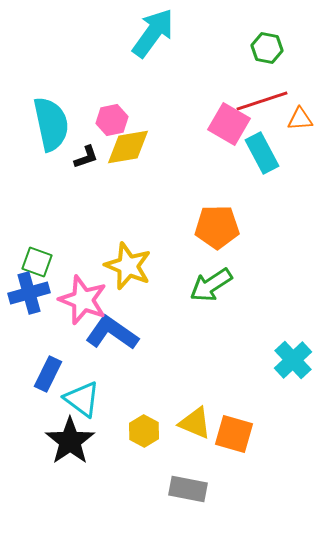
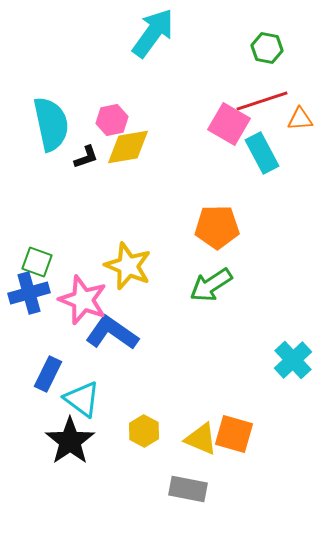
yellow triangle: moved 6 px right, 16 px down
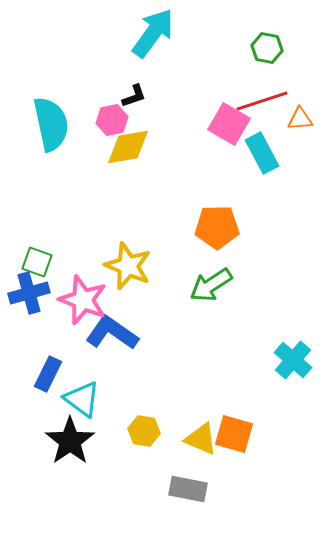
black L-shape: moved 48 px right, 61 px up
cyan cross: rotated 6 degrees counterclockwise
yellow hexagon: rotated 20 degrees counterclockwise
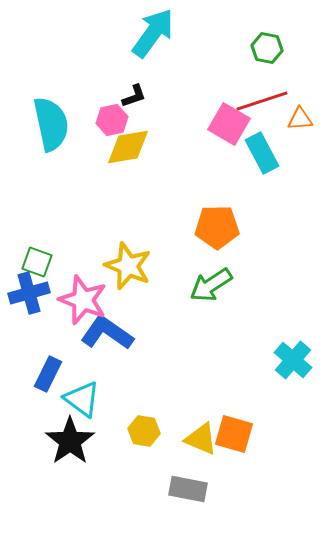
blue L-shape: moved 5 px left
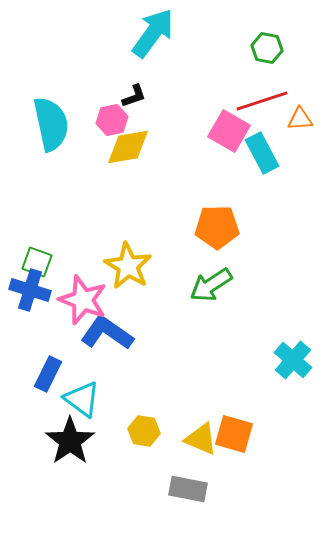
pink square: moved 7 px down
yellow star: rotated 9 degrees clockwise
blue cross: moved 1 px right, 3 px up; rotated 33 degrees clockwise
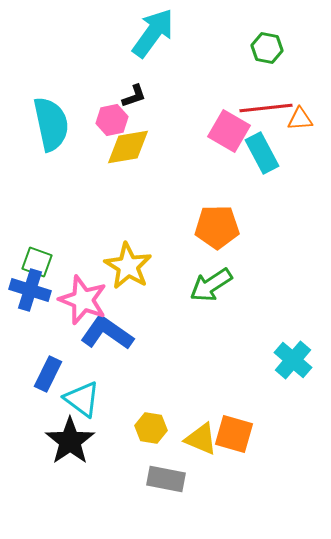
red line: moved 4 px right, 7 px down; rotated 12 degrees clockwise
yellow hexagon: moved 7 px right, 3 px up
gray rectangle: moved 22 px left, 10 px up
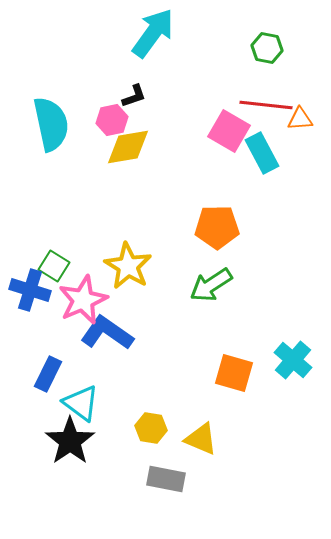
red line: moved 3 px up; rotated 12 degrees clockwise
green square: moved 17 px right, 4 px down; rotated 12 degrees clockwise
pink star: rotated 27 degrees clockwise
cyan triangle: moved 1 px left, 4 px down
orange square: moved 61 px up
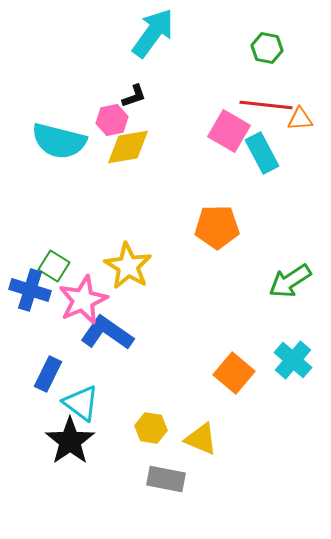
cyan semicircle: moved 8 px right, 17 px down; rotated 116 degrees clockwise
green arrow: moved 79 px right, 4 px up
orange square: rotated 24 degrees clockwise
